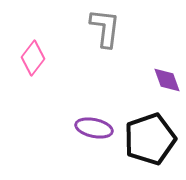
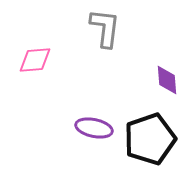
pink diamond: moved 2 px right, 2 px down; rotated 48 degrees clockwise
purple diamond: rotated 16 degrees clockwise
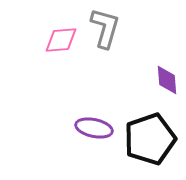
gray L-shape: rotated 9 degrees clockwise
pink diamond: moved 26 px right, 20 px up
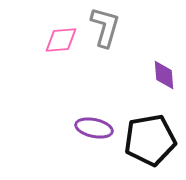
gray L-shape: moved 1 px up
purple diamond: moved 3 px left, 5 px up
black pentagon: moved 1 px down; rotated 9 degrees clockwise
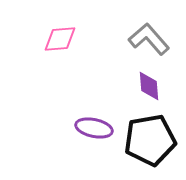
gray L-shape: moved 44 px right, 12 px down; rotated 57 degrees counterclockwise
pink diamond: moved 1 px left, 1 px up
purple diamond: moved 15 px left, 11 px down
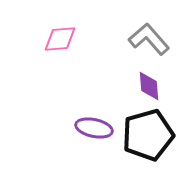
black pentagon: moved 2 px left, 5 px up; rotated 6 degrees counterclockwise
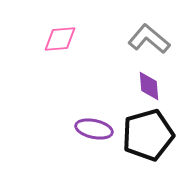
gray L-shape: rotated 9 degrees counterclockwise
purple ellipse: moved 1 px down
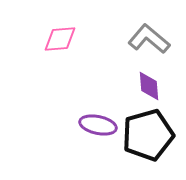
purple ellipse: moved 4 px right, 4 px up
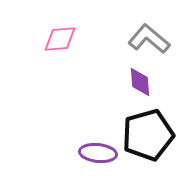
purple diamond: moved 9 px left, 4 px up
purple ellipse: moved 28 px down; rotated 6 degrees counterclockwise
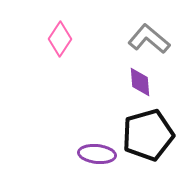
pink diamond: rotated 52 degrees counterclockwise
purple ellipse: moved 1 px left, 1 px down
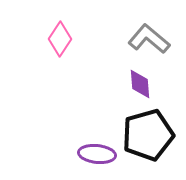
purple diamond: moved 2 px down
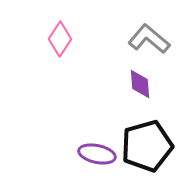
black pentagon: moved 1 px left, 11 px down
purple ellipse: rotated 6 degrees clockwise
